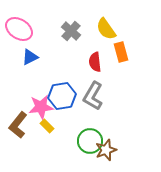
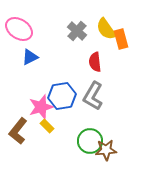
gray cross: moved 6 px right
orange rectangle: moved 13 px up
pink star: rotated 10 degrees counterclockwise
brown L-shape: moved 6 px down
brown star: rotated 15 degrees clockwise
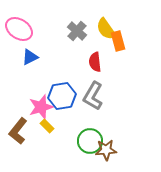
orange rectangle: moved 3 px left, 2 px down
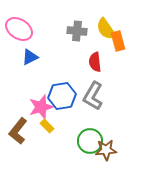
gray cross: rotated 36 degrees counterclockwise
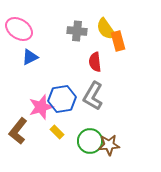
blue hexagon: moved 3 px down
yellow rectangle: moved 10 px right, 6 px down
brown star: moved 3 px right, 5 px up
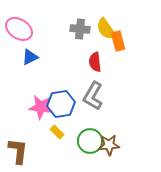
gray cross: moved 3 px right, 2 px up
blue hexagon: moved 1 px left, 5 px down
pink star: rotated 25 degrees clockwise
brown L-shape: moved 20 px down; rotated 148 degrees clockwise
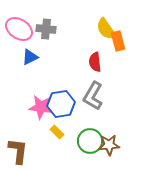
gray cross: moved 34 px left
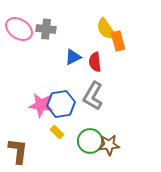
blue triangle: moved 43 px right
pink star: moved 2 px up
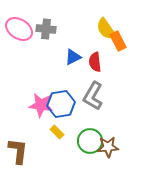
orange rectangle: rotated 12 degrees counterclockwise
brown star: moved 1 px left, 2 px down
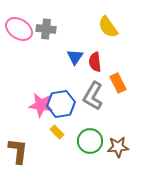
yellow semicircle: moved 2 px right, 2 px up
orange rectangle: moved 42 px down
blue triangle: moved 2 px right; rotated 30 degrees counterclockwise
brown star: moved 10 px right
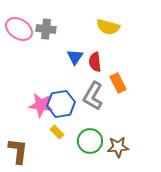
yellow semicircle: rotated 40 degrees counterclockwise
